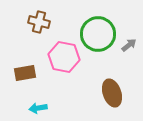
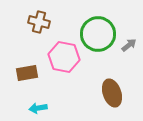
brown rectangle: moved 2 px right
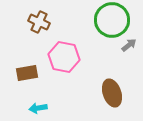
brown cross: rotated 10 degrees clockwise
green circle: moved 14 px right, 14 px up
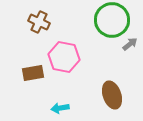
gray arrow: moved 1 px right, 1 px up
brown rectangle: moved 6 px right
brown ellipse: moved 2 px down
cyan arrow: moved 22 px right
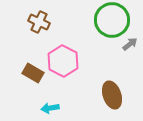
pink hexagon: moved 1 px left, 4 px down; rotated 16 degrees clockwise
brown rectangle: rotated 40 degrees clockwise
cyan arrow: moved 10 px left
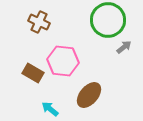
green circle: moved 4 px left
gray arrow: moved 6 px left, 3 px down
pink hexagon: rotated 20 degrees counterclockwise
brown ellipse: moved 23 px left; rotated 60 degrees clockwise
cyan arrow: moved 1 px down; rotated 48 degrees clockwise
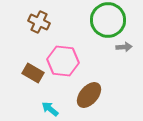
gray arrow: rotated 35 degrees clockwise
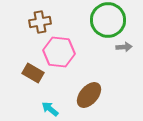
brown cross: moved 1 px right; rotated 35 degrees counterclockwise
pink hexagon: moved 4 px left, 9 px up
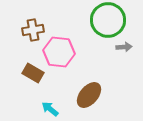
brown cross: moved 7 px left, 8 px down
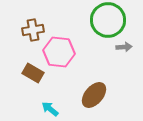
brown ellipse: moved 5 px right
